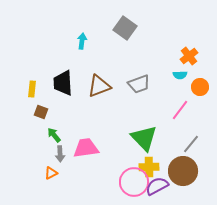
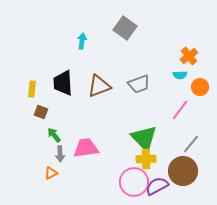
yellow cross: moved 3 px left, 8 px up
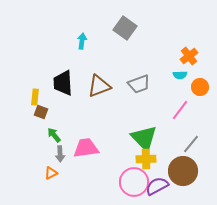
yellow rectangle: moved 3 px right, 8 px down
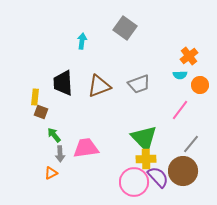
orange circle: moved 2 px up
purple semicircle: moved 1 px right, 9 px up; rotated 75 degrees clockwise
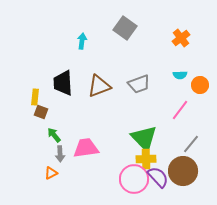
orange cross: moved 8 px left, 18 px up
pink circle: moved 3 px up
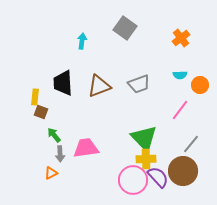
pink circle: moved 1 px left, 1 px down
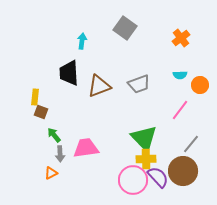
black trapezoid: moved 6 px right, 10 px up
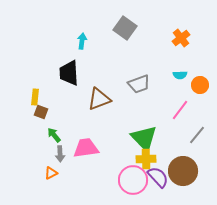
brown triangle: moved 13 px down
gray line: moved 6 px right, 9 px up
